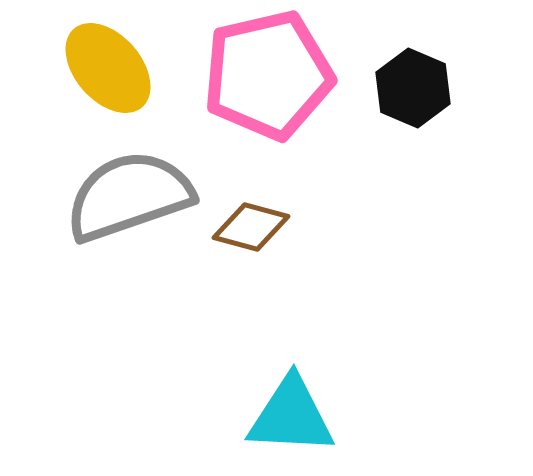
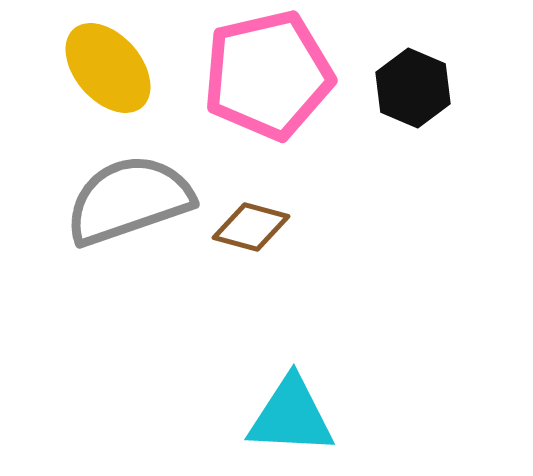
gray semicircle: moved 4 px down
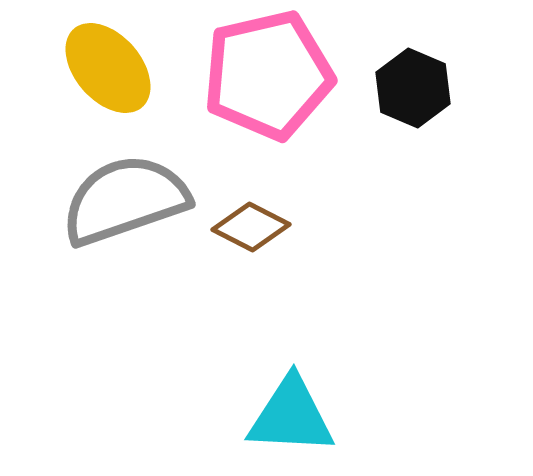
gray semicircle: moved 4 px left
brown diamond: rotated 12 degrees clockwise
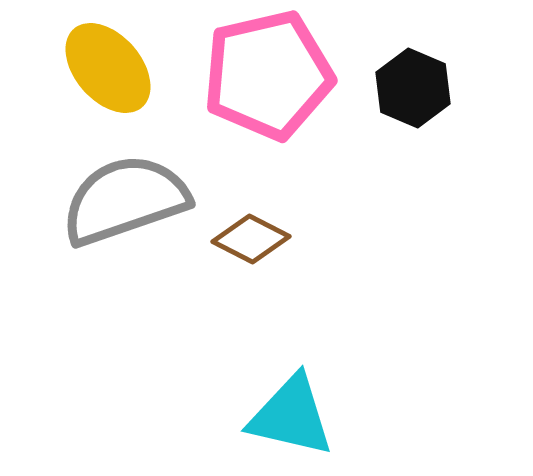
brown diamond: moved 12 px down
cyan triangle: rotated 10 degrees clockwise
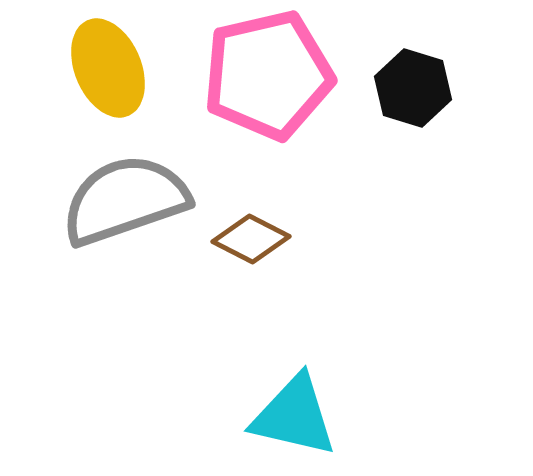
yellow ellipse: rotated 18 degrees clockwise
black hexagon: rotated 6 degrees counterclockwise
cyan triangle: moved 3 px right
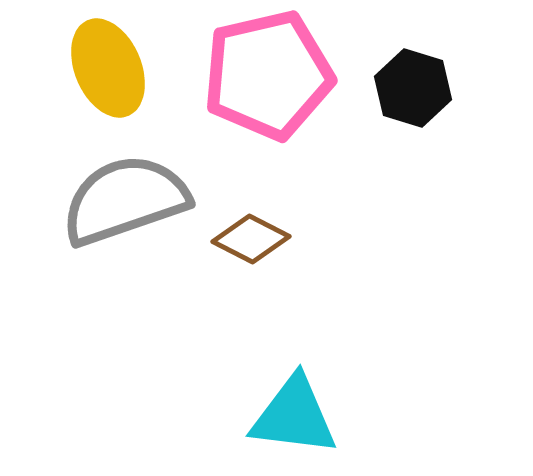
cyan triangle: rotated 6 degrees counterclockwise
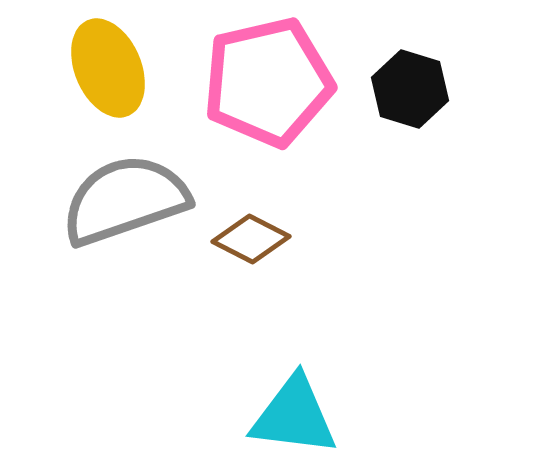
pink pentagon: moved 7 px down
black hexagon: moved 3 px left, 1 px down
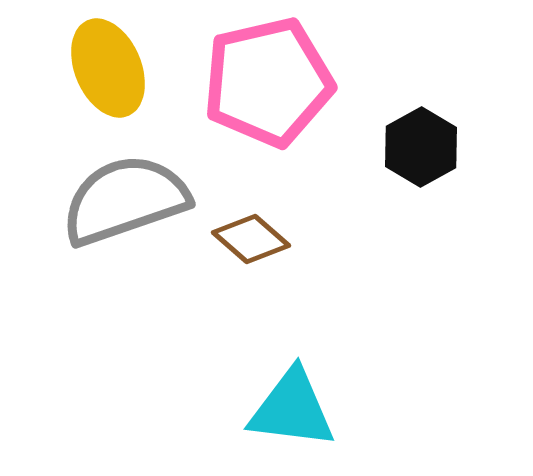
black hexagon: moved 11 px right, 58 px down; rotated 14 degrees clockwise
brown diamond: rotated 14 degrees clockwise
cyan triangle: moved 2 px left, 7 px up
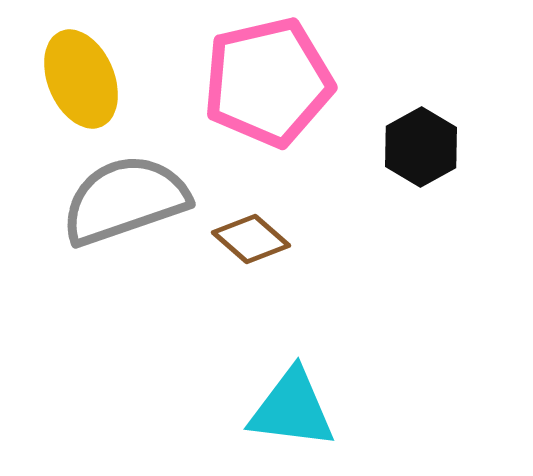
yellow ellipse: moved 27 px left, 11 px down
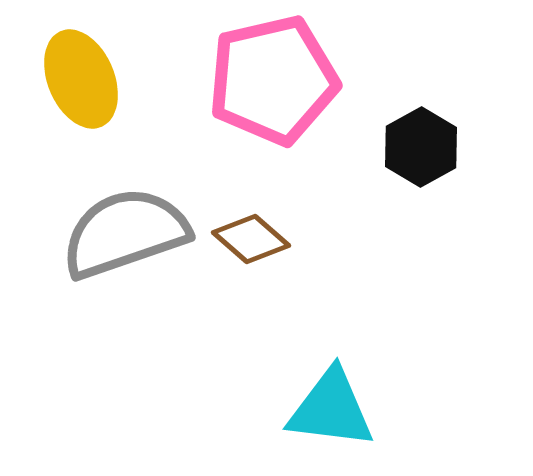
pink pentagon: moved 5 px right, 2 px up
gray semicircle: moved 33 px down
cyan triangle: moved 39 px right
